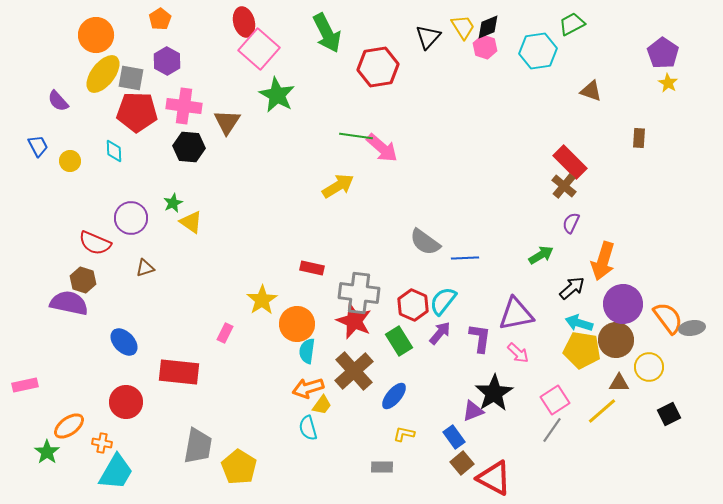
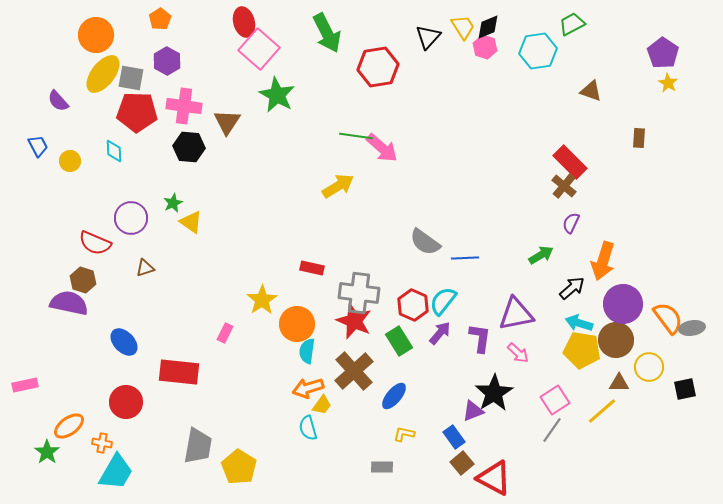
black square at (669, 414): moved 16 px right, 25 px up; rotated 15 degrees clockwise
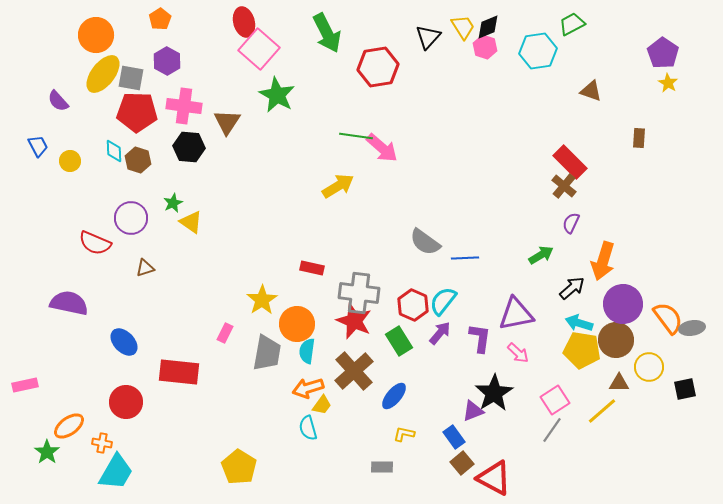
brown hexagon at (83, 280): moved 55 px right, 120 px up
gray trapezoid at (198, 446): moved 69 px right, 93 px up
